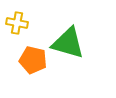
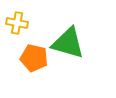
orange pentagon: moved 1 px right, 2 px up
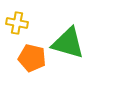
orange pentagon: moved 2 px left
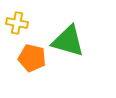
green triangle: moved 2 px up
